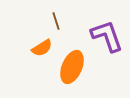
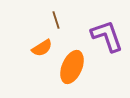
brown line: moved 1 px up
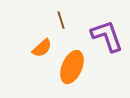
brown line: moved 5 px right
orange semicircle: rotated 10 degrees counterclockwise
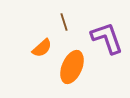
brown line: moved 3 px right, 2 px down
purple L-shape: moved 2 px down
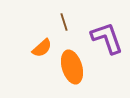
orange ellipse: rotated 40 degrees counterclockwise
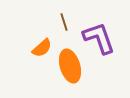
purple L-shape: moved 8 px left
orange ellipse: moved 2 px left, 1 px up
